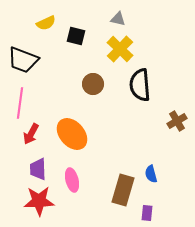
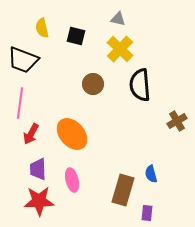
yellow semicircle: moved 4 px left, 5 px down; rotated 102 degrees clockwise
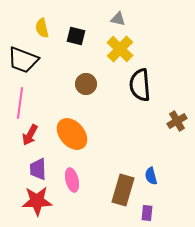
brown circle: moved 7 px left
red arrow: moved 1 px left, 1 px down
blue semicircle: moved 2 px down
red star: moved 2 px left
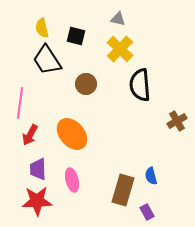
black trapezoid: moved 24 px right; rotated 36 degrees clockwise
purple rectangle: moved 1 px up; rotated 35 degrees counterclockwise
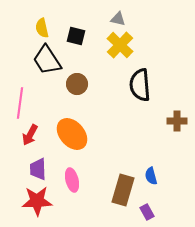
yellow cross: moved 4 px up
brown circle: moved 9 px left
brown cross: rotated 30 degrees clockwise
